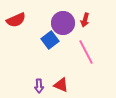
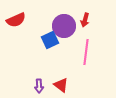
purple circle: moved 1 px right, 3 px down
blue square: rotated 12 degrees clockwise
pink line: rotated 35 degrees clockwise
red triangle: rotated 14 degrees clockwise
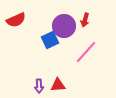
pink line: rotated 35 degrees clockwise
red triangle: moved 3 px left; rotated 42 degrees counterclockwise
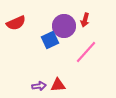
red semicircle: moved 3 px down
purple arrow: rotated 96 degrees counterclockwise
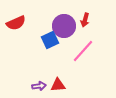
pink line: moved 3 px left, 1 px up
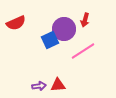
purple circle: moved 3 px down
pink line: rotated 15 degrees clockwise
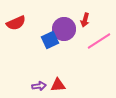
pink line: moved 16 px right, 10 px up
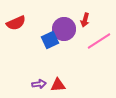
purple arrow: moved 2 px up
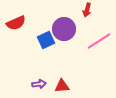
red arrow: moved 2 px right, 10 px up
blue square: moved 4 px left
red triangle: moved 4 px right, 1 px down
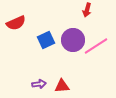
purple circle: moved 9 px right, 11 px down
pink line: moved 3 px left, 5 px down
